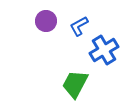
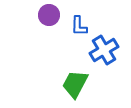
purple circle: moved 3 px right, 6 px up
blue L-shape: rotated 60 degrees counterclockwise
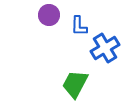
blue cross: moved 1 px right, 2 px up
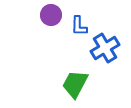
purple circle: moved 2 px right
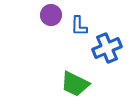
blue cross: moved 2 px right; rotated 8 degrees clockwise
green trapezoid: rotated 92 degrees counterclockwise
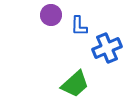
green trapezoid: rotated 68 degrees counterclockwise
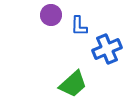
blue cross: moved 1 px down
green trapezoid: moved 2 px left
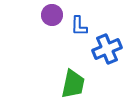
purple circle: moved 1 px right
green trapezoid: rotated 36 degrees counterclockwise
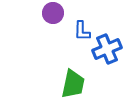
purple circle: moved 1 px right, 2 px up
blue L-shape: moved 3 px right, 5 px down
